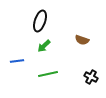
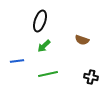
black cross: rotated 16 degrees counterclockwise
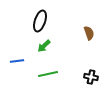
brown semicircle: moved 7 px right, 7 px up; rotated 128 degrees counterclockwise
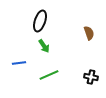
green arrow: rotated 80 degrees counterclockwise
blue line: moved 2 px right, 2 px down
green line: moved 1 px right, 1 px down; rotated 12 degrees counterclockwise
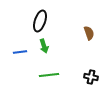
green arrow: rotated 16 degrees clockwise
blue line: moved 1 px right, 11 px up
green line: rotated 18 degrees clockwise
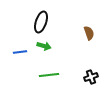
black ellipse: moved 1 px right, 1 px down
green arrow: rotated 56 degrees counterclockwise
black cross: rotated 32 degrees counterclockwise
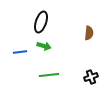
brown semicircle: rotated 24 degrees clockwise
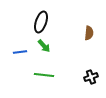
green arrow: rotated 32 degrees clockwise
green line: moved 5 px left; rotated 12 degrees clockwise
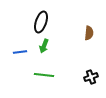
green arrow: rotated 64 degrees clockwise
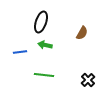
brown semicircle: moved 7 px left; rotated 24 degrees clockwise
green arrow: moved 1 px right, 1 px up; rotated 80 degrees clockwise
black cross: moved 3 px left, 3 px down; rotated 24 degrees counterclockwise
